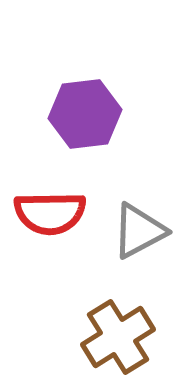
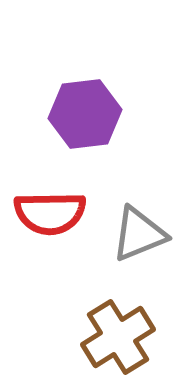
gray triangle: moved 3 px down; rotated 6 degrees clockwise
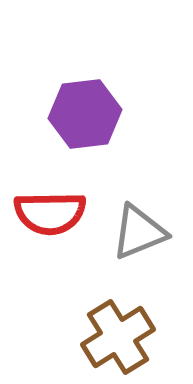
gray triangle: moved 2 px up
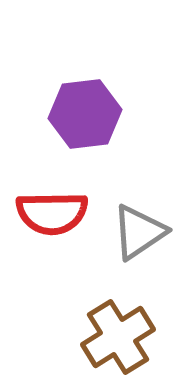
red semicircle: moved 2 px right
gray triangle: rotated 12 degrees counterclockwise
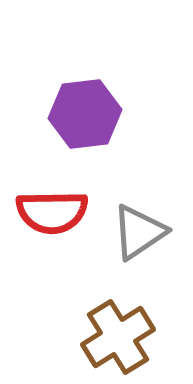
red semicircle: moved 1 px up
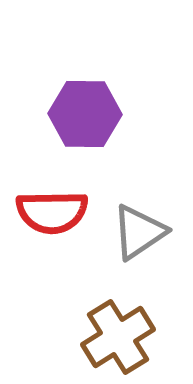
purple hexagon: rotated 8 degrees clockwise
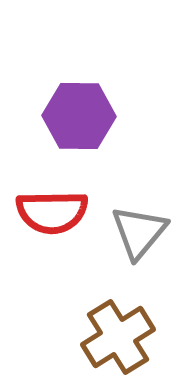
purple hexagon: moved 6 px left, 2 px down
gray triangle: rotated 16 degrees counterclockwise
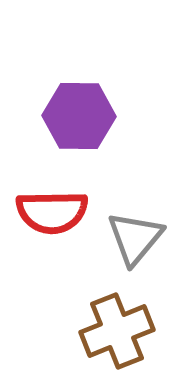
gray triangle: moved 4 px left, 6 px down
brown cross: moved 1 px left, 6 px up; rotated 10 degrees clockwise
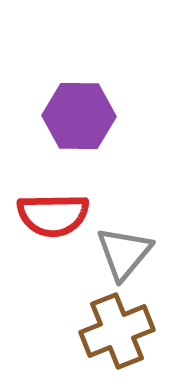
red semicircle: moved 1 px right, 3 px down
gray triangle: moved 11 px left, 15 px down
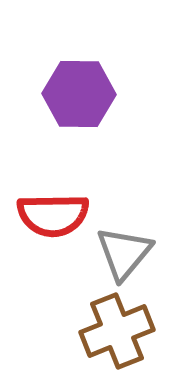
purple hexagon: moved 22 px up
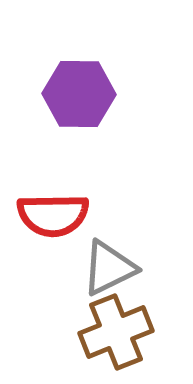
gray triangle: moved 15 px left, 15 px down; rotated 24 degrees clockwise
brown cross: moved 1 px left, 1 px down
